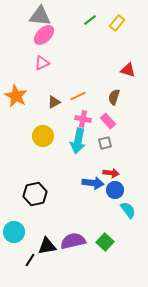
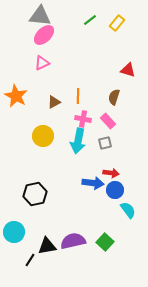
orange line: rotated 63 degrees counterclockwise
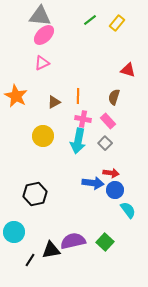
gray square: rotated 32 degrees counterclockwise
black triangle: moved 4 px right, 4 px down
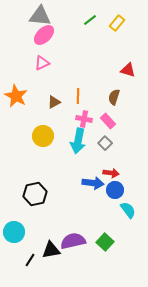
pink cross: moved 1 px right
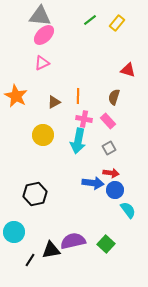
yellow circle: moved 1 px up
gray square: moved 4 px right, 5 px down; rotated 16 degrees clockwise
green square: moved 1 px right, 2 px down
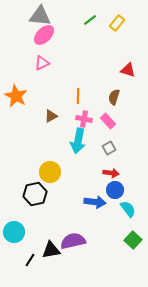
brown triangle: moved 3 px left, 14 px down
yellow circle: moved 7 px right, 37 px down
blue arrow: moved 2 px right, 19 px down
cyan semicircle: moved 1 px up
green square: moved 27 px right, 4 px up
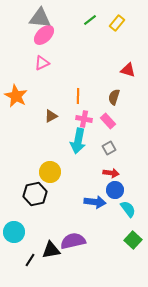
gray triangle: moved 2 px down
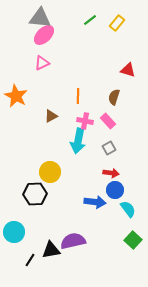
pink cross: moved 1 px right, 2 px down
black hexagon: rotated 10 degrees clockwise
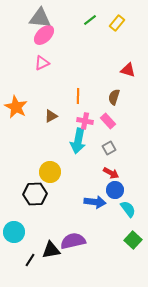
orange star: moved 11 px down
red arrow: rotated 21 degrees clockwise
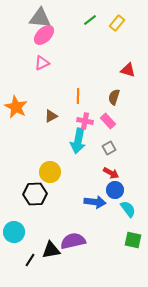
green square: rotated 30 degrees counterclockwise
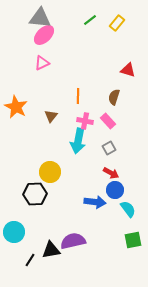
brown triangle: rotated 24 degrees counterclockwise
green square: rotated 24 degrees counterclockwise
